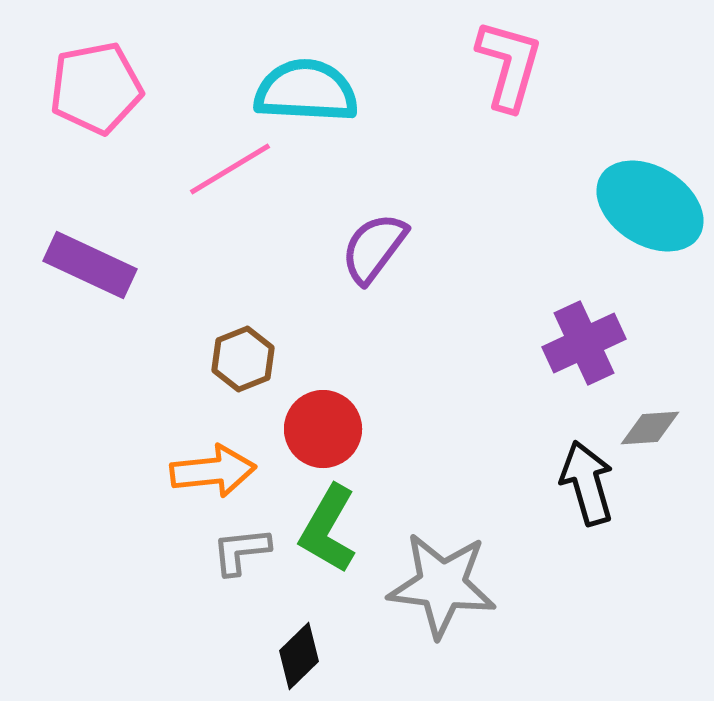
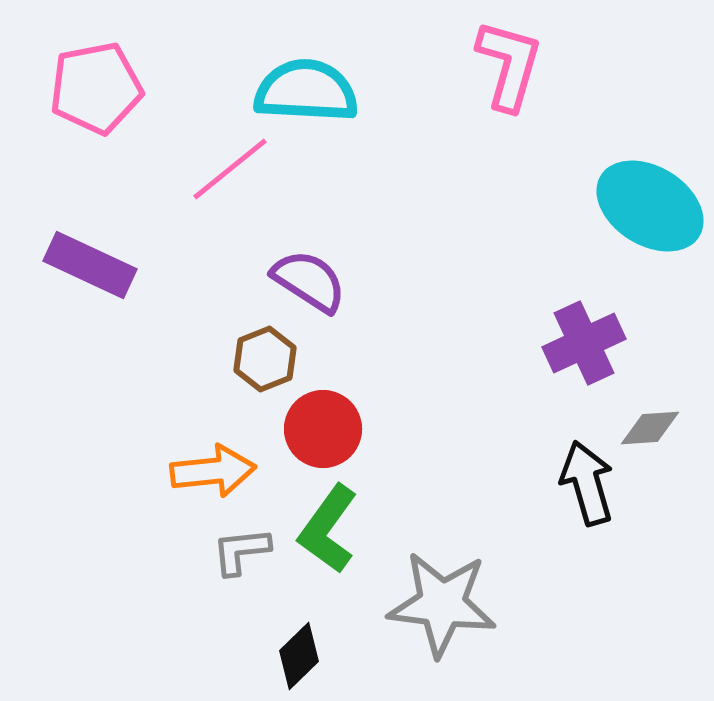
pink line: rotated 8 degrees counterclockwise
purple semicircle: moved 65 px left, 33 px down; rotated 86 degrees clockwise
brown hexagon: moved 22 px right
green L-shape: rotated 6 degrees clockwise
gray star: moved 19 px down
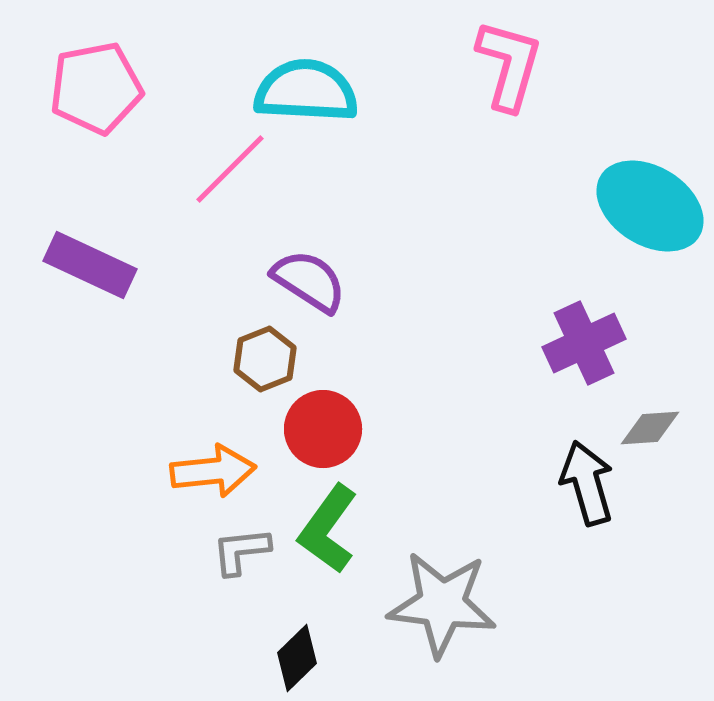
pink line: rotated 6 degrees counterclockwise
black diamond: moved 2 px left, 2 px down
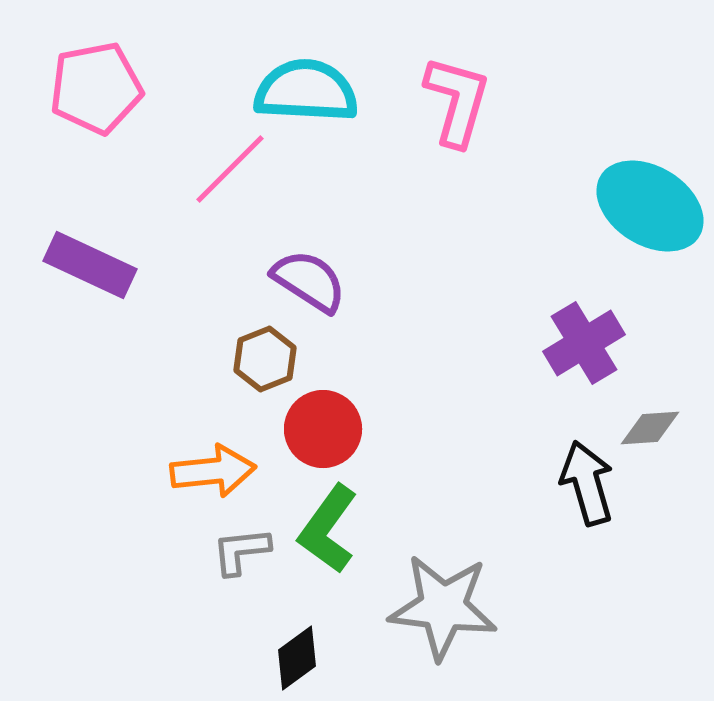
pink L-shape: moved 52 px left, 36 px down
purple cross: rotated 6 degrees counterclockwise
gray star: moved 1 px right, 3 px down
black diamond: rotated 8 degrees clockwise
